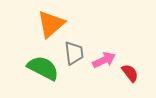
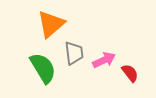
green semicircle: rotated 32 degrees clockwise
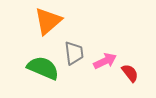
orange triangle: moved 3 px left, 3 px up
pink arrow: moved 1 px right, 1 px down
green semicircle: rotated 36 degrees counterclockwise
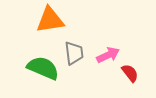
orange triangle: moved 2 px right, 1 px up; rotated 32 degrees clockwise
pink arrow: moved 3 px right, 6 px up
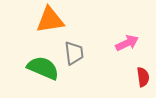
pink arrow: moved 19 px right, 12 px up
red semicircle: moved 13 px right, 4 px down; rotated 30 degrees clockwise
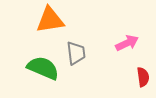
gray trapezoid: moved 2 px right
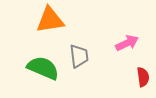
gray trapezoid: moved 3 px right, 3 px down
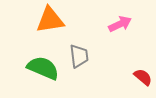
pink arrow: moved 7 px left, 19 px up
red semicircle: rotated 42 degrees counterclockwise
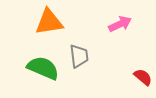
orange triangle: moved 1 px left, 2 px down
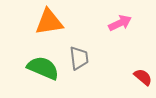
pink arrow: moved 1 px up
gray trapezoid: moved 2 px down
